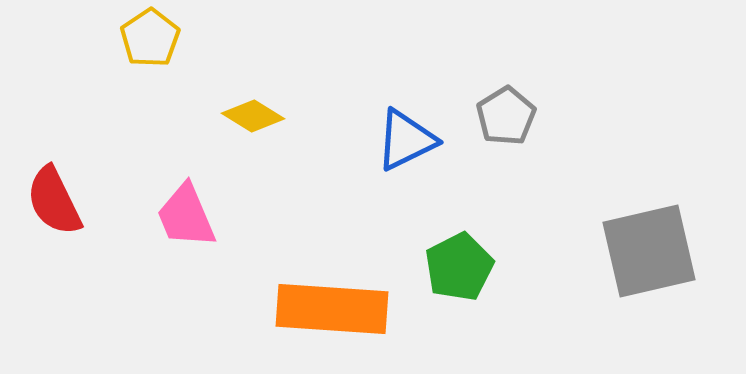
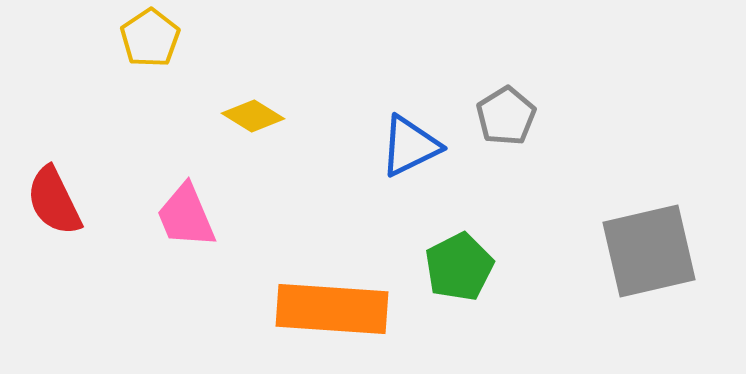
blue triangle: moved 4 px right, 6 px down
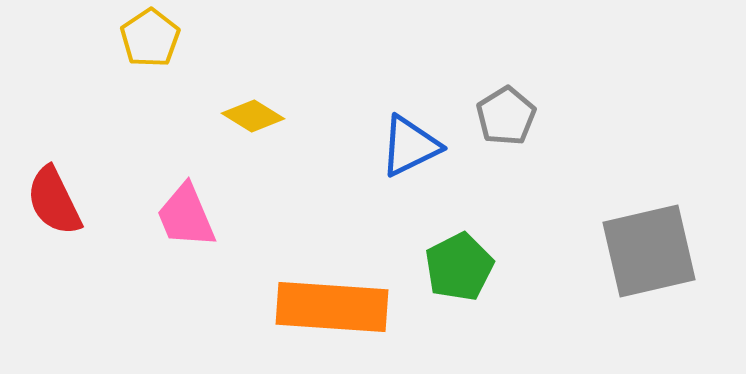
orange rectangle: moved 2 px up
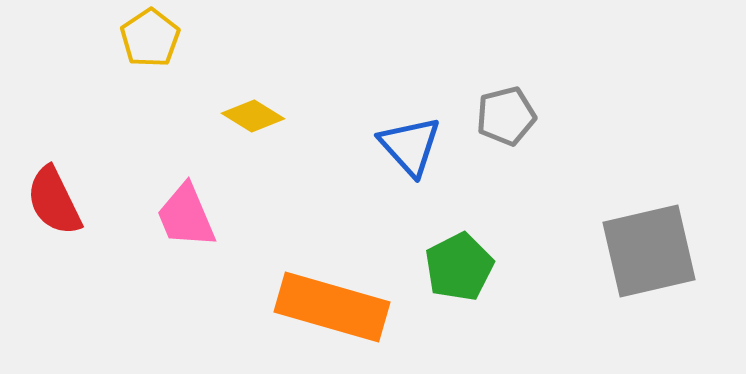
gray pentagon: rotated 18 degrees clockwise
blue triangle: rotated 46 degrees counterclockwise
orange rectangle: rotated 12 degrees clockwise
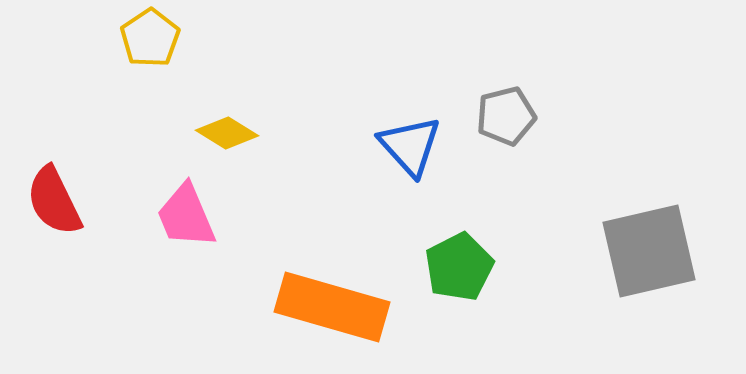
yellow diamond: moved 26 px left, 17 px down
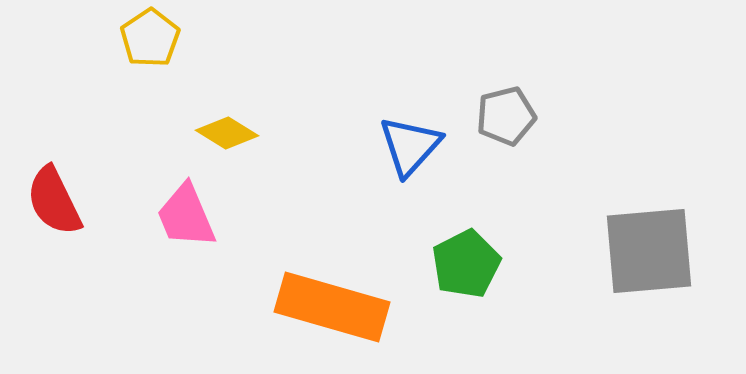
blue triangle: rotated 24 degrees clockwise
gray square: rotated 8 degrees clockwise
green pentagon: moved 7 px right, 3 px up
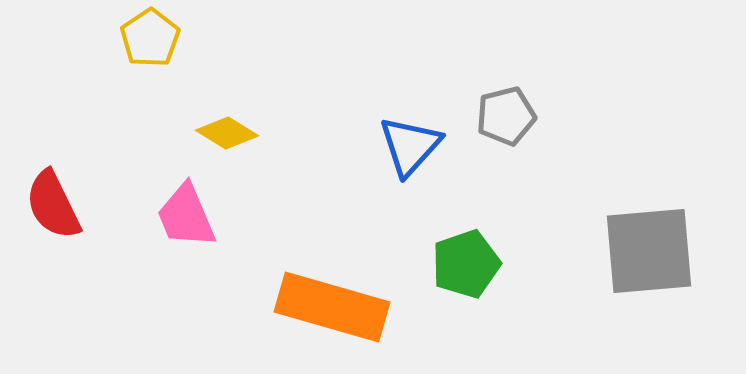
red semicircle: moved 1 px left, 4 px down
green pentagon: rotated 8 degrees clockwise
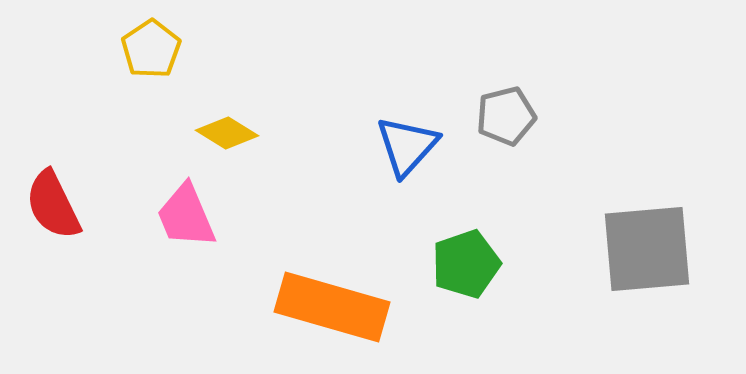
yellow pentagon: moved 1 px right, 11 px down
blue triangle: moved 3 px left
gray square: moved 2 px left, 2 px up
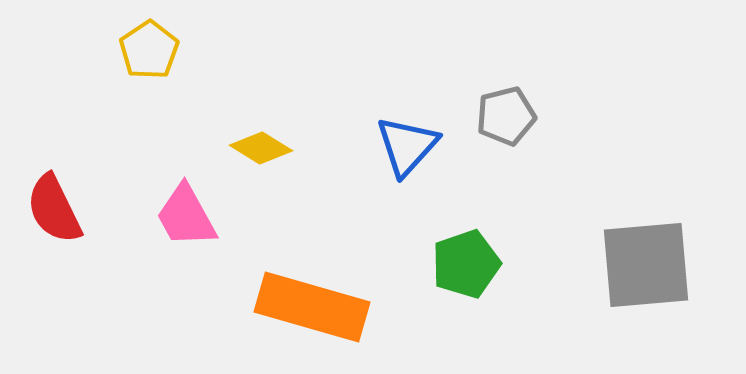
yellow pentagon: moved 2 px left, 1 px down
yellow diamond: moved 34 px right, 15 px down
red semicircle: moved 1 px right, 4 px down
pink trapezoid: rotated 6 degrees counterclockwise
gray square: moved 1 px left, 16 px down
orange rectangle: moved 20 px left
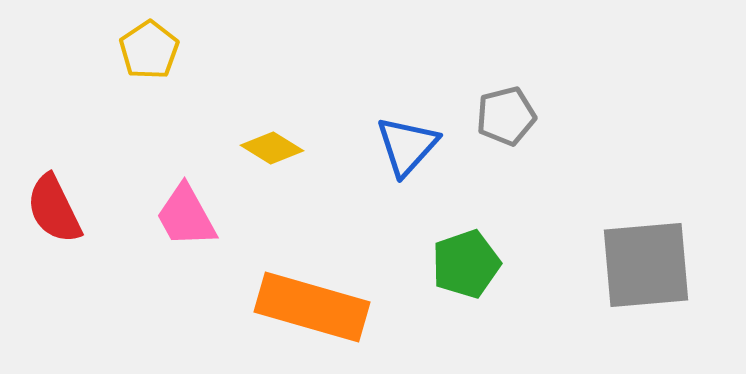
yellow diamond: moved 11 px right
